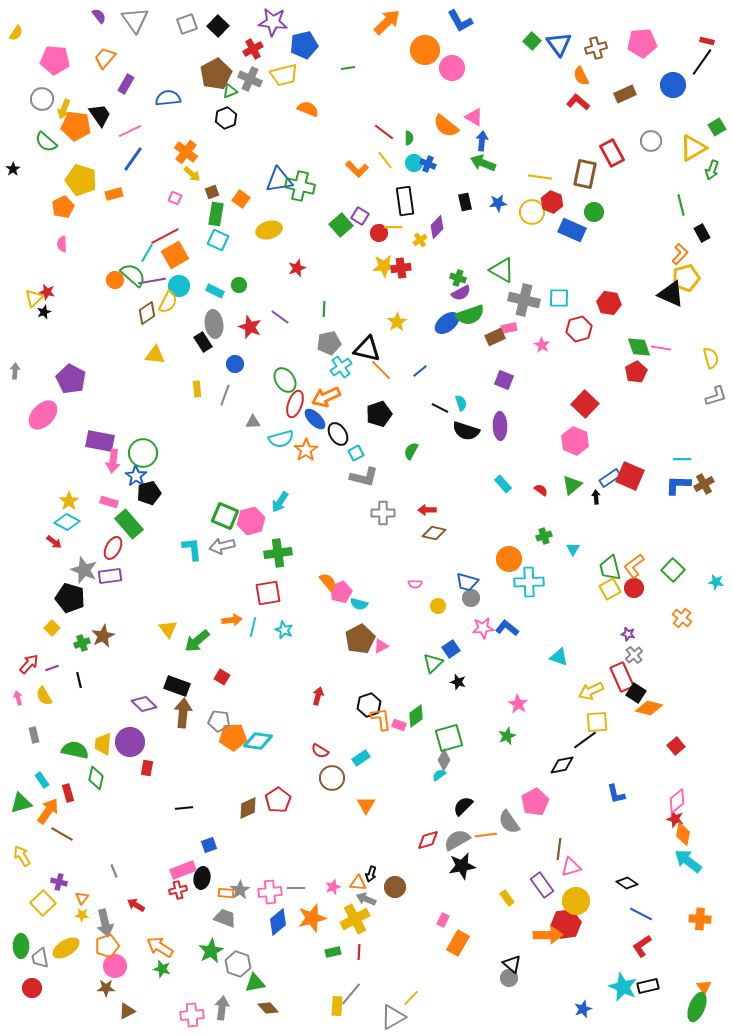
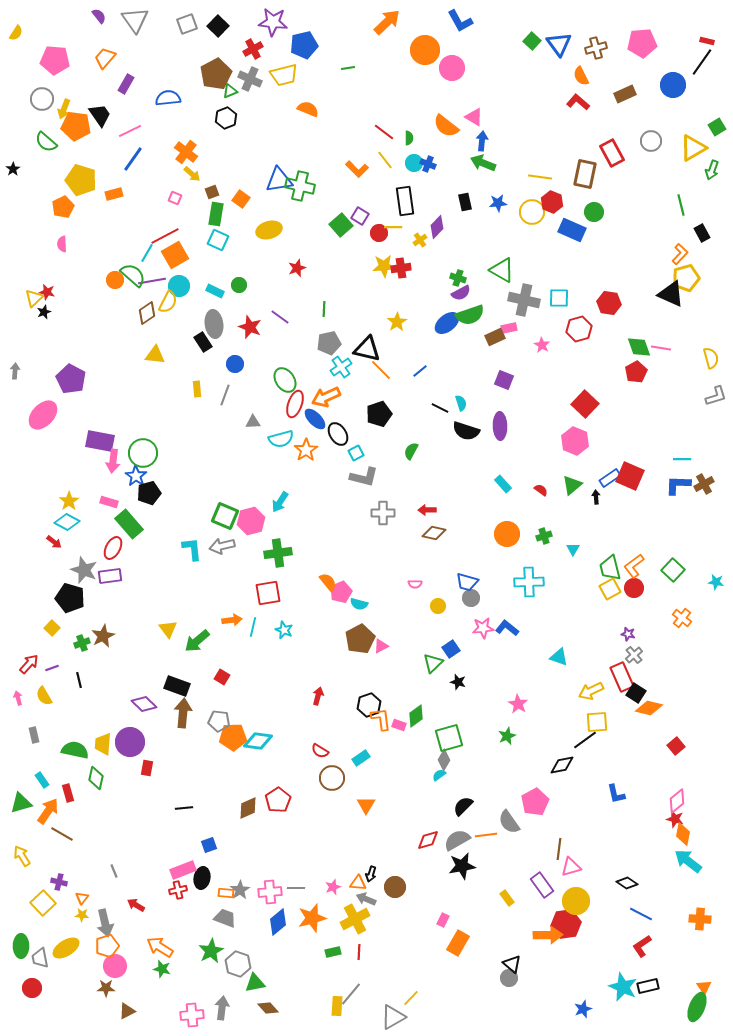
orange circle at (509, 559): moved 2 px left, 25 px up
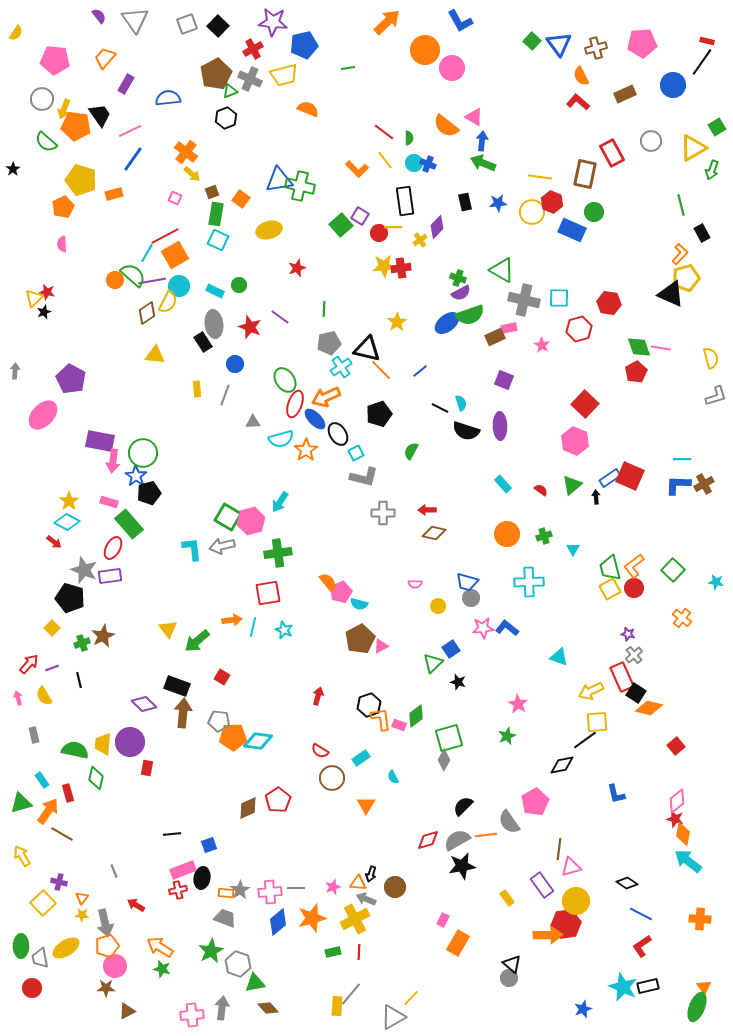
green square at (225, 516): moved 3 px right, 1 px down; rotated 8 degrees clockwise
cyan semicircle at (439, 775): moved 46 px left, 2 px down; rotated 80 degrees counterclockwise
black line at (184, 808): moved 12 px left, 26 px down
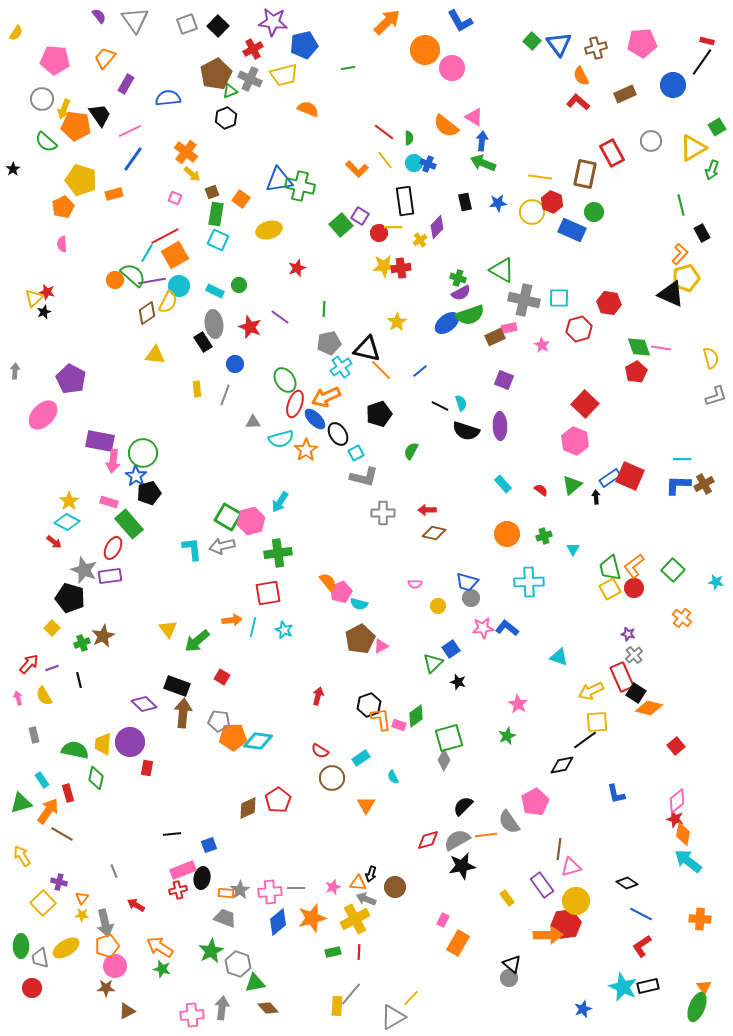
black line at (440, 408): moved 2 px up
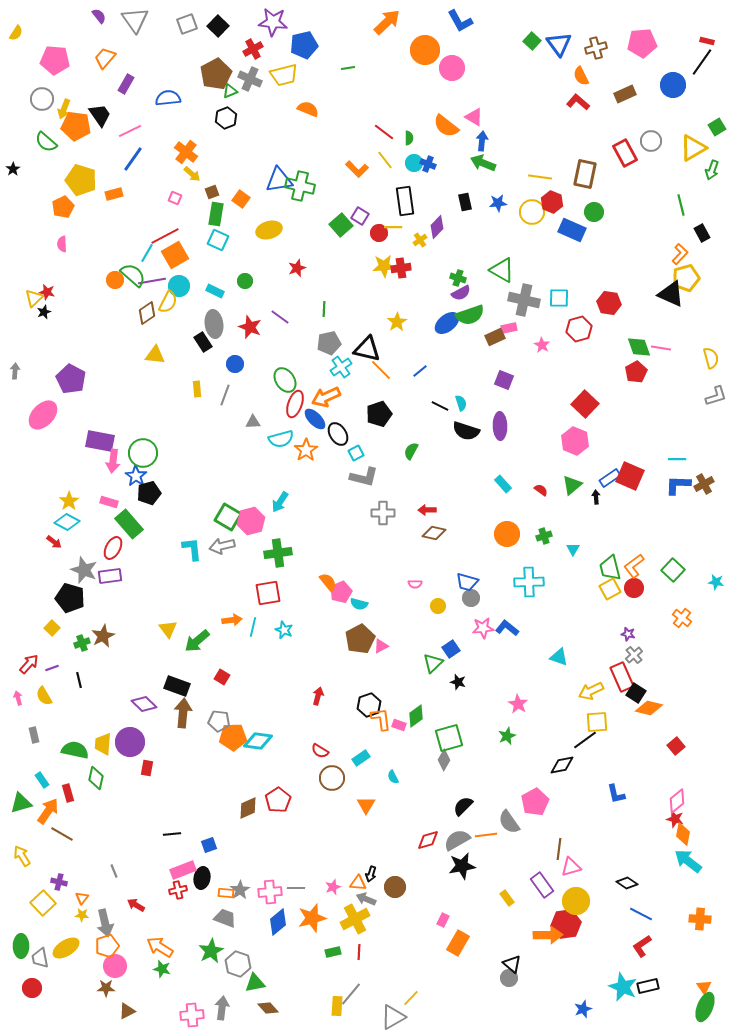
red rectangle at (612, 153): moved 13 px right
green circle at (239, 285): moved 6 px right, 4 px up
cyan line at (682, 459): moved 5 px left
green ellipse at (697, 1007): moved 8 px right
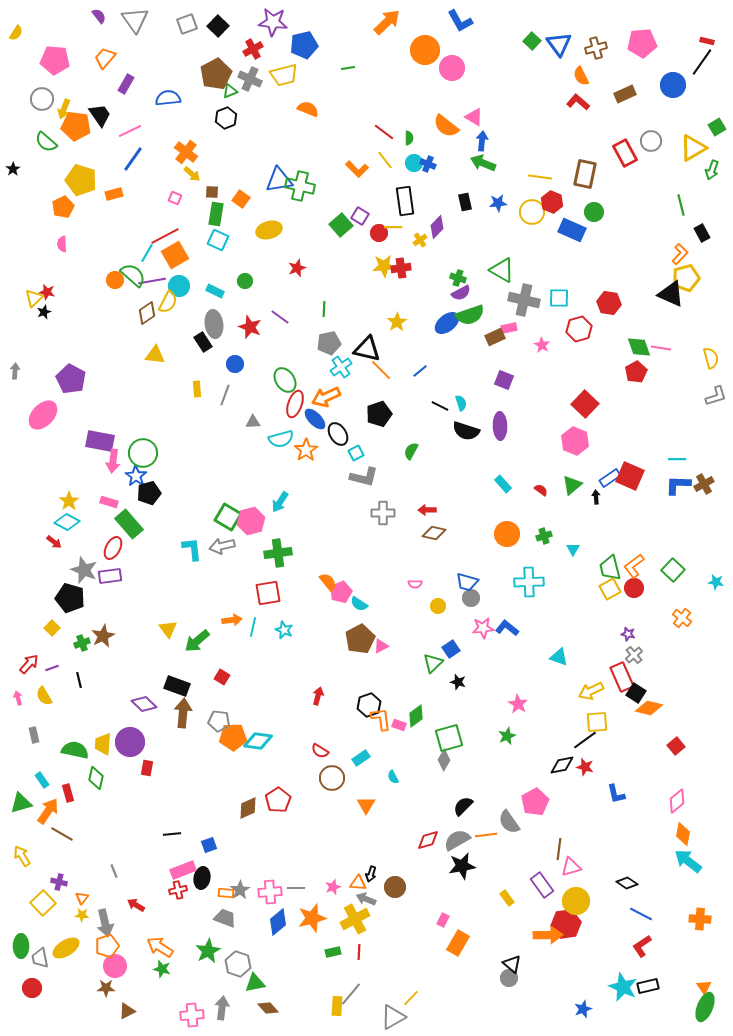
brown square at (212, 192): rotated 24 degrees clockwise
cyan semicircle at (359, 604): rotated 18 degrees clockwise
red star at (675, 819): moved 90 px left, 52 px up
green star at (211, 951): moved 3 px left
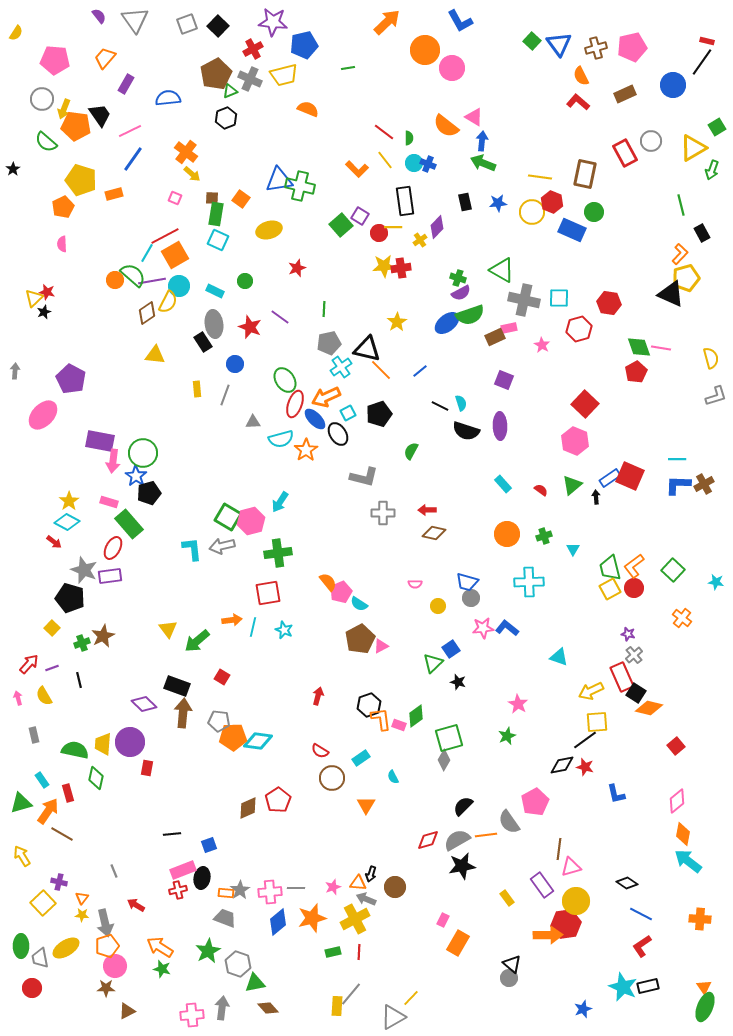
pink pentagon at (642, 43): moved 10 px left, 4 px down; rotated 8 degrees counterclockwise
brown square at (212, 192): moved 6 px down
cyan square at (356, 453): moved 8 px left, 40 px up
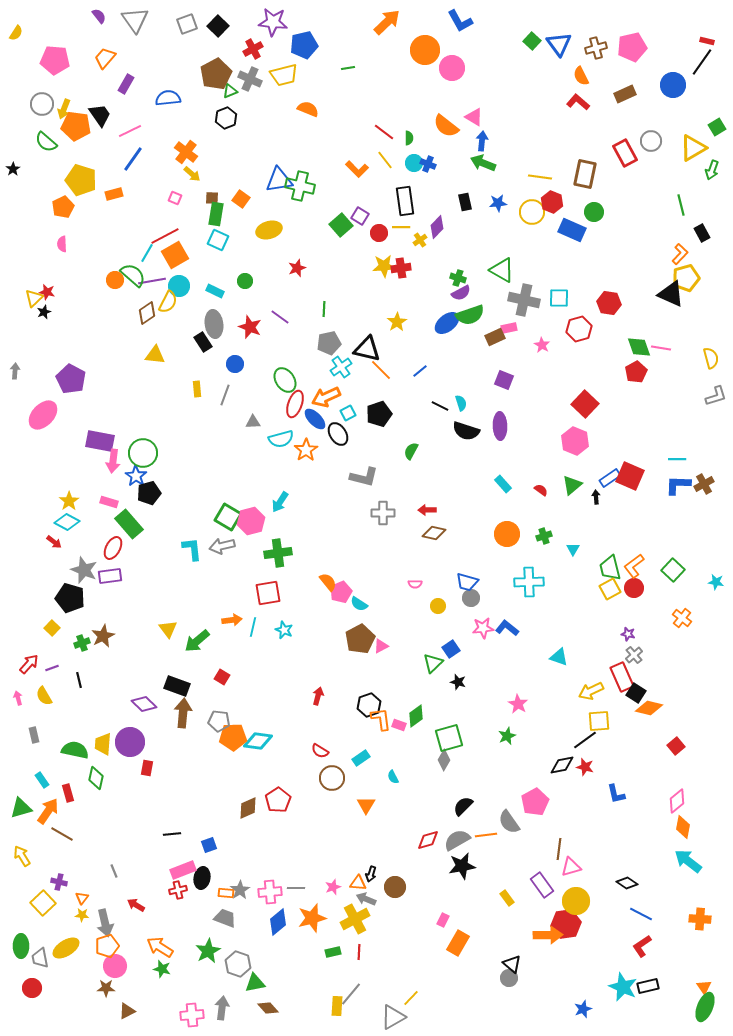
gray circle at (42, 99): moved 5 px down
yellow line at (393, 227): moved 8 px right
yellow square at (597, 722): moved 2 px right, 1 px up
green triangle at (21, 803): moved 5 px down
orange diamond at (683, 834): moved 7 px up
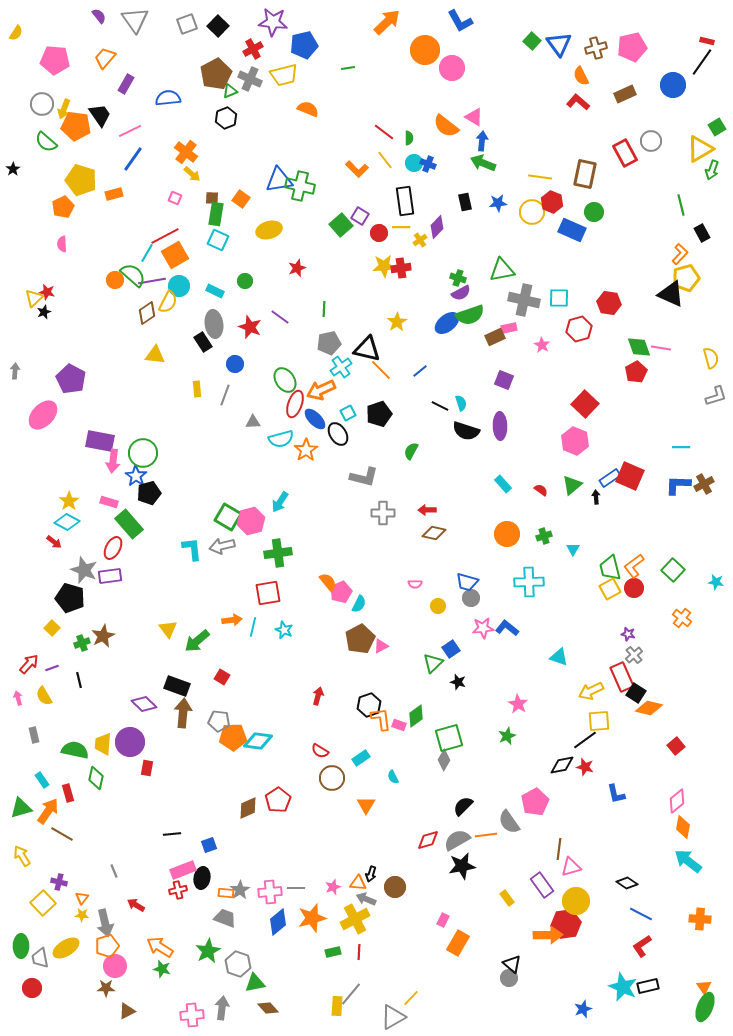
yellow triangle at (693, 148): moved 7 px right, 1 px down
green triangle at (502, 270): rotated 40 degrees counterclockwise
orange arrow at (326, 397): moved 5 px left, 7 px up
cyan line at (677, 459): moved 4 px right, 12 px up
cyan semicircle at (359, 604): rotated 96 degrees counterclockwise
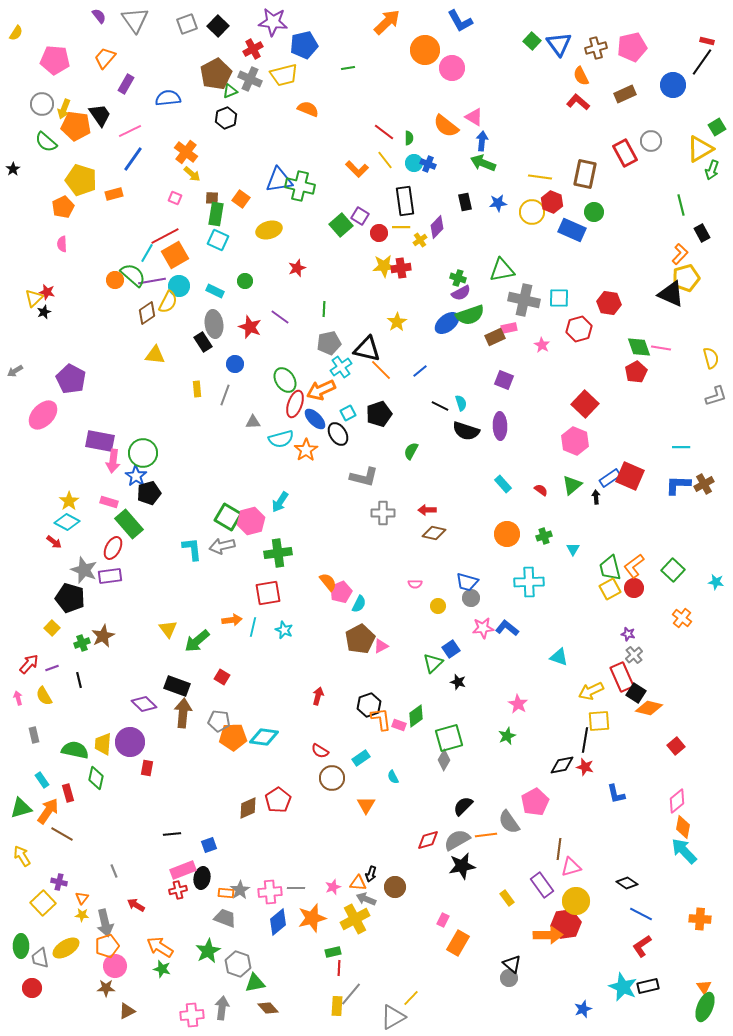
gray arrow at (15, 371): rotated 126 degrees counterclockwise
black line at (585, 740): rotated 45 degrees counterclockwise
cyan diamond at (258, 741): moved 6 px right, 4 px up
cyan arrow at (688, 861): moved 4 px left, 10 px up; rotated 8 degrees clockwise
red line at (359, 952): moved 20 px left, 16 px down
